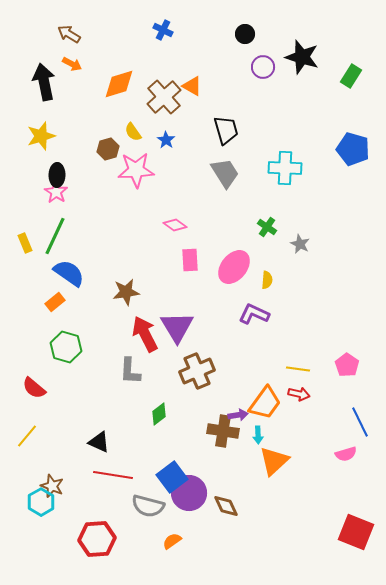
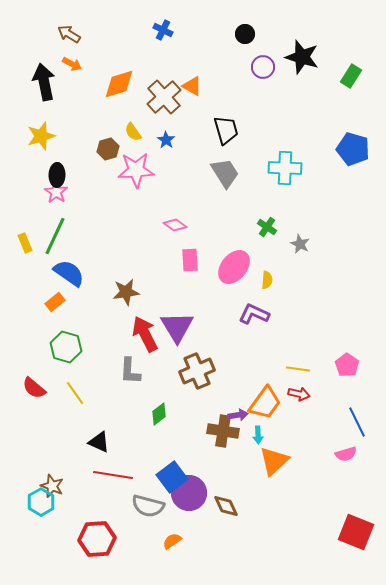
blue line at (360, 422): moved 3 px left
yellow line at (27, 436): moved 48 px right, 43 px up; rotated 75 degrees counterclockwise
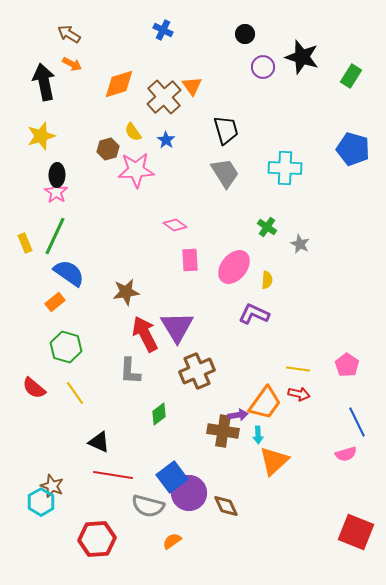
orange triangle at (192, 86): rotated 25 degrees clockwise
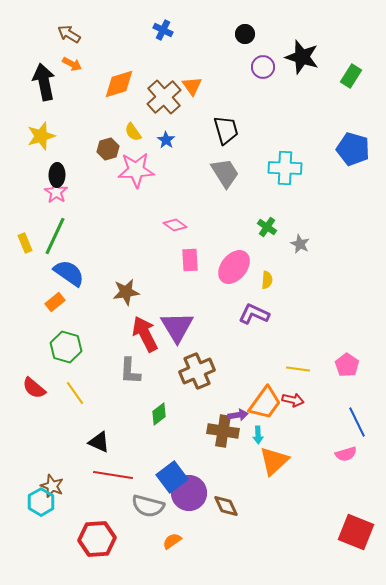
red arrow at (299, 394): moved 6 px left, 6 px down
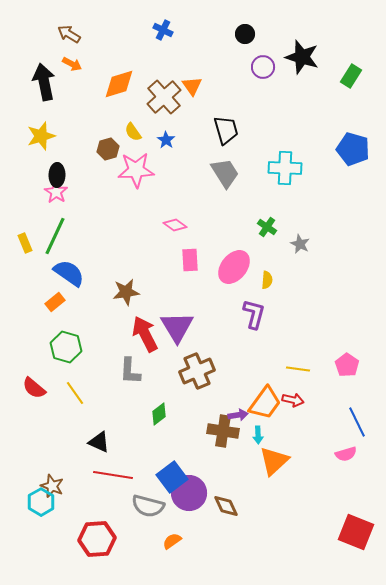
purple L-shape at (254, 314): rotated 80 degrees clockwise
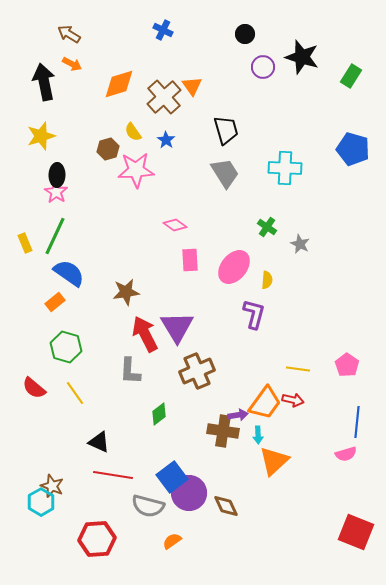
blue line at (357, 422): rotated 32 degrees clockwise
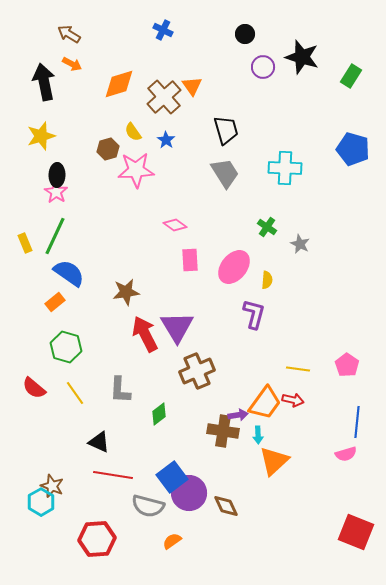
gray L-shape at (130, 371): moved 10 px left, 19 px down
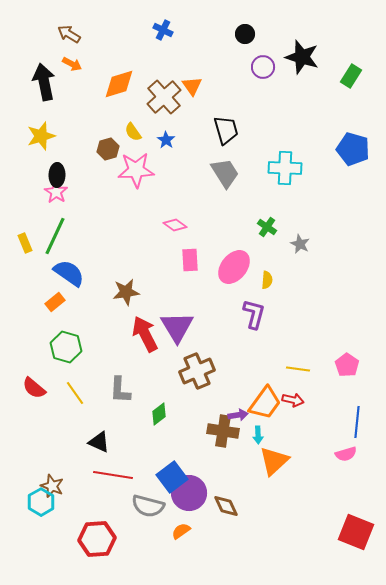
orange semicircle at (172, 541): moved 9 px right, 10 px up
